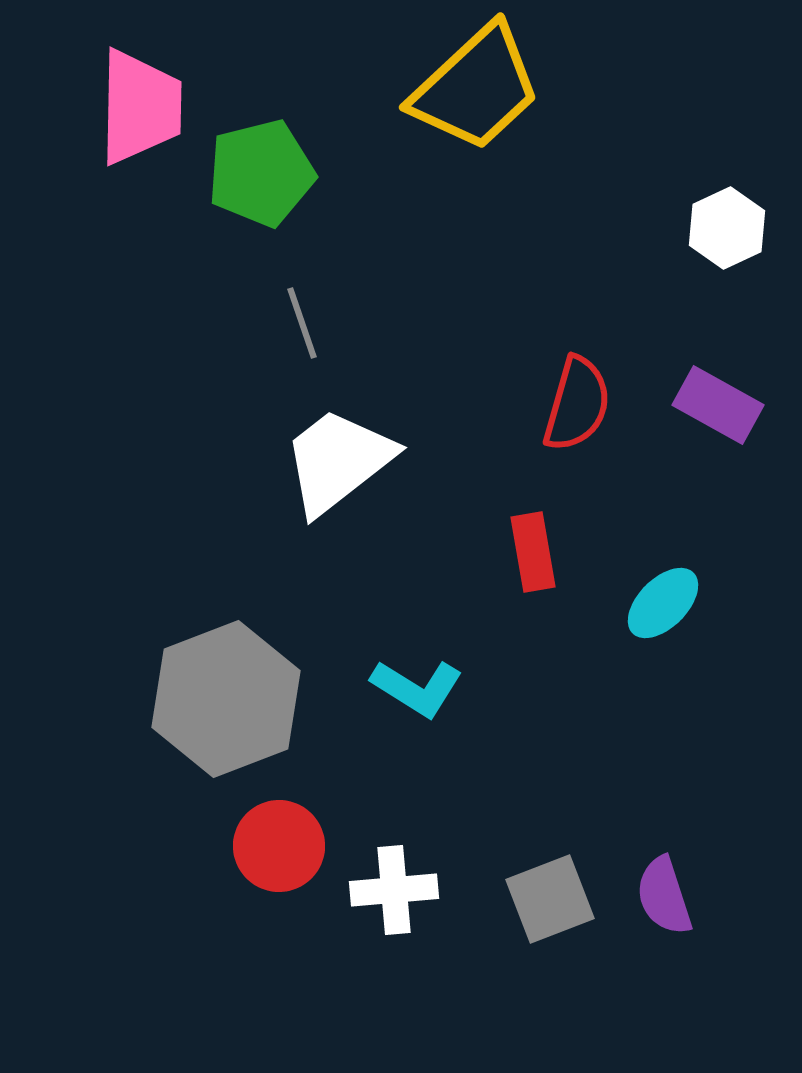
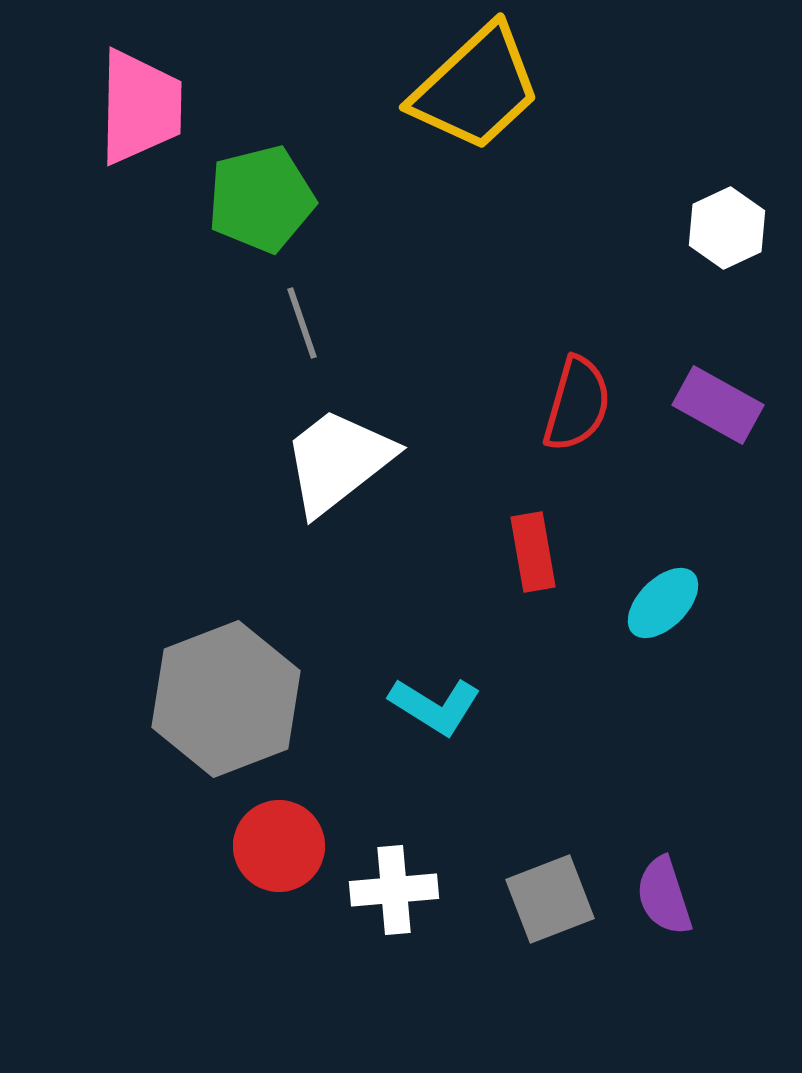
green pentagon: moved 26 px down
cyan L-shape: moved 18 px right, 18 px down
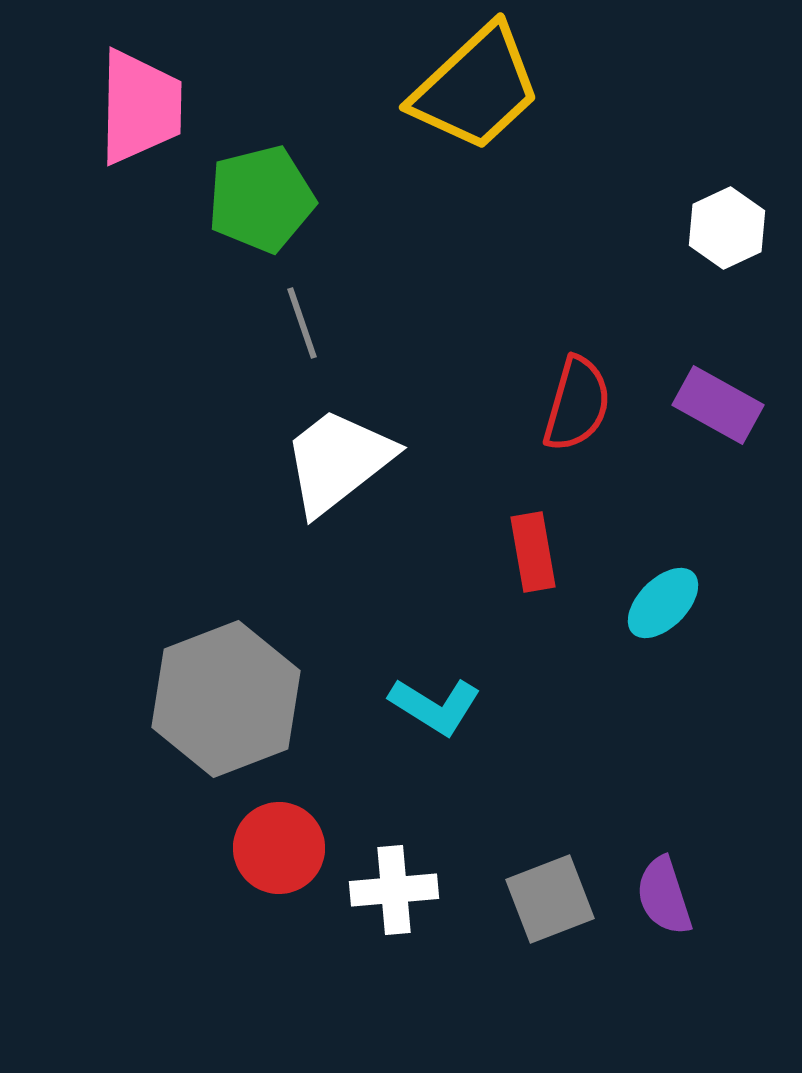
red circle: moved 2 px down
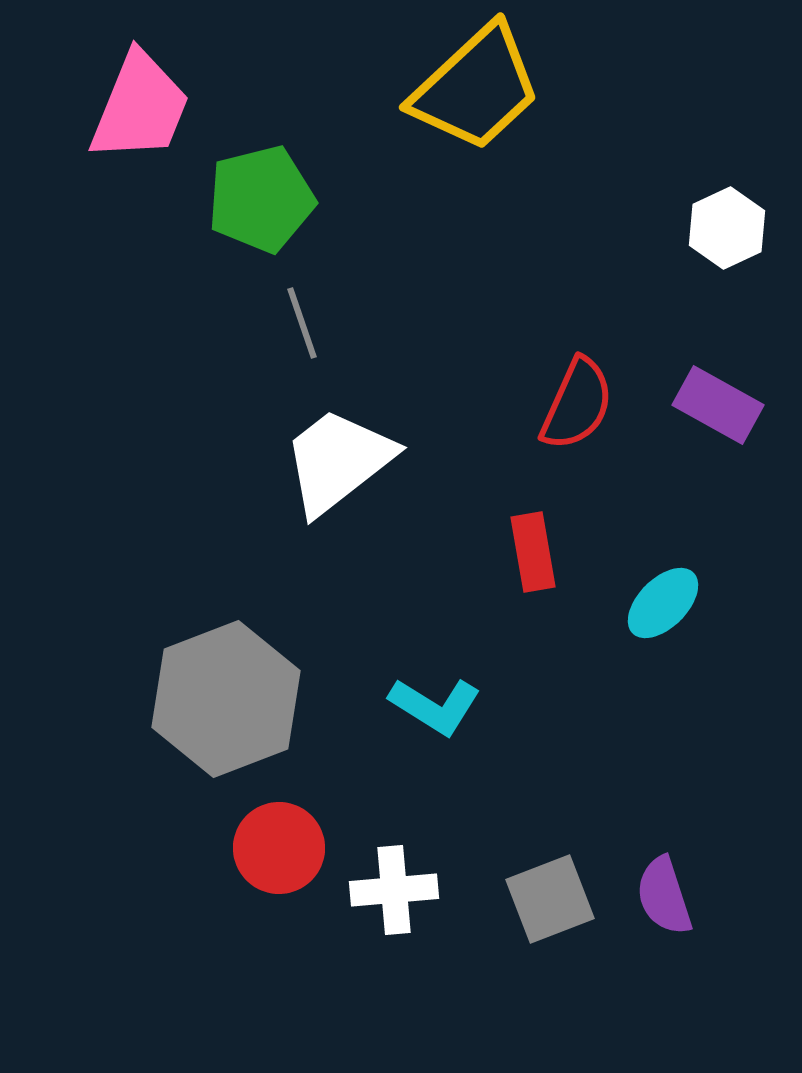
pink trapezoid: rotated 21 degrees clockwise
red semicircle: rotated 8 degrees clockwise
